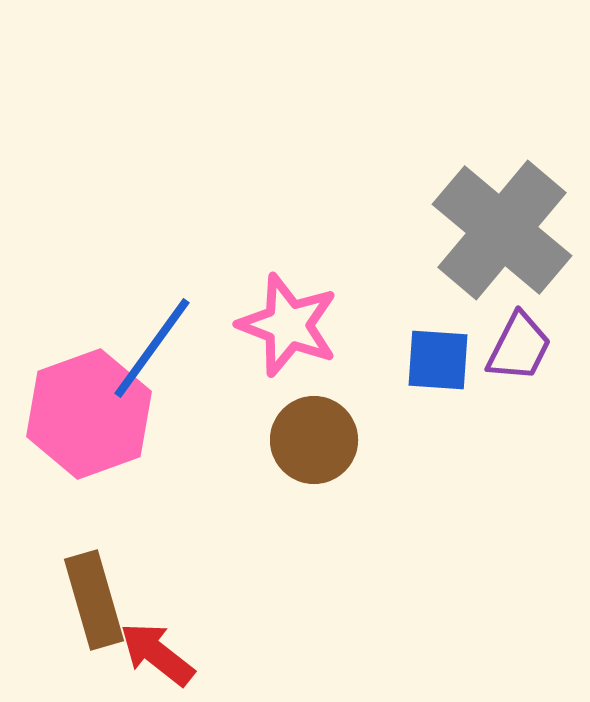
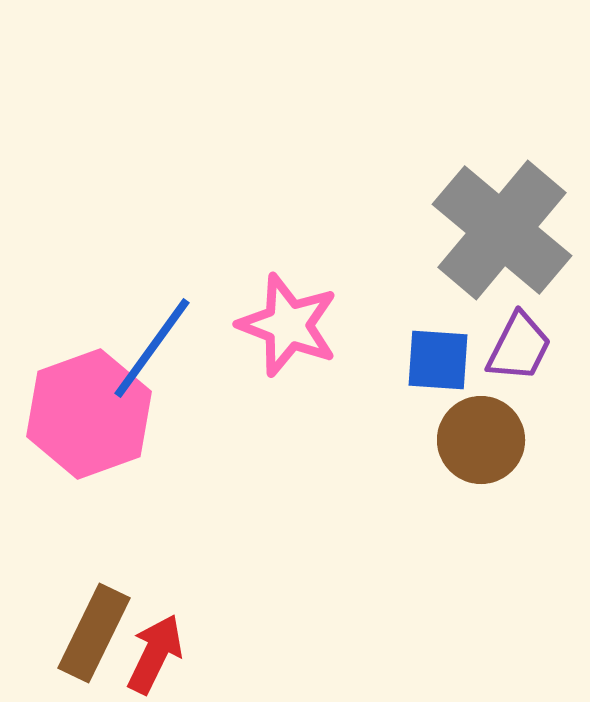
brown circle: moved 167 px right
brown rectangle: moved 33 px down; rotated 42 degrees clockwise
red arrow: moved 2 px left; rotated 78 degrees clockwise
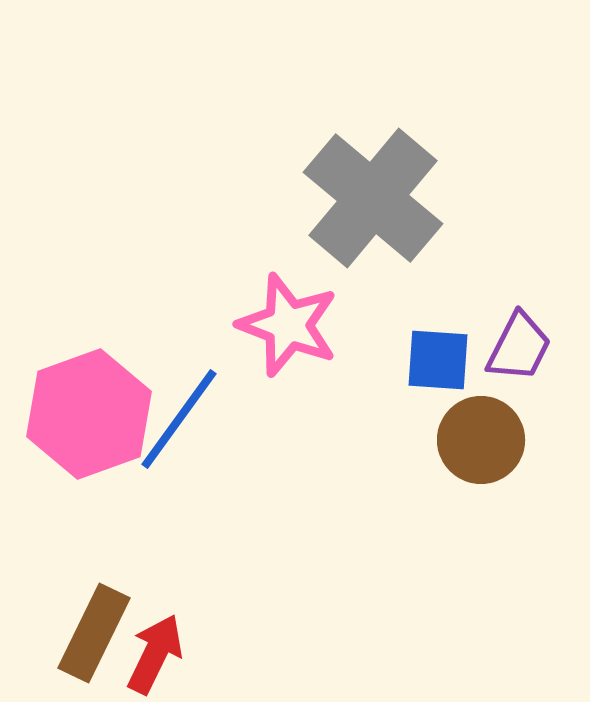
gray cross: moved 129 px left, 32 px up
blue line: moved 27 px right, 71 px down
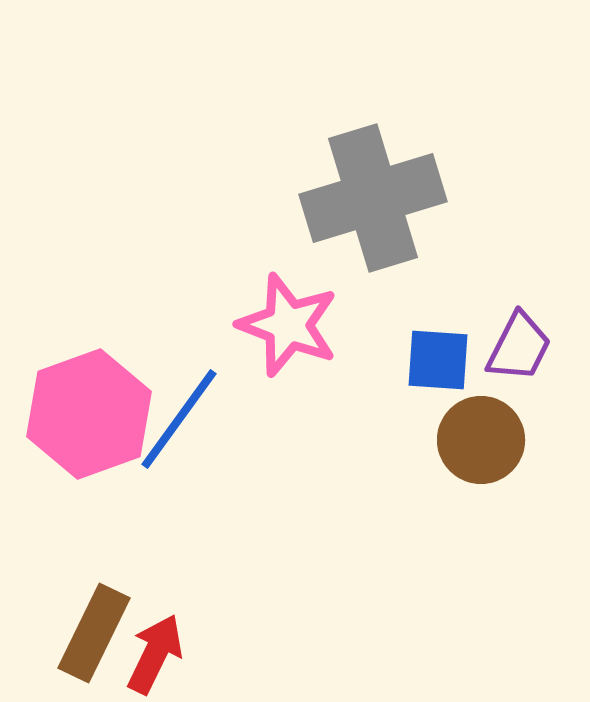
gray cross: rotated 33 degrees clockwise
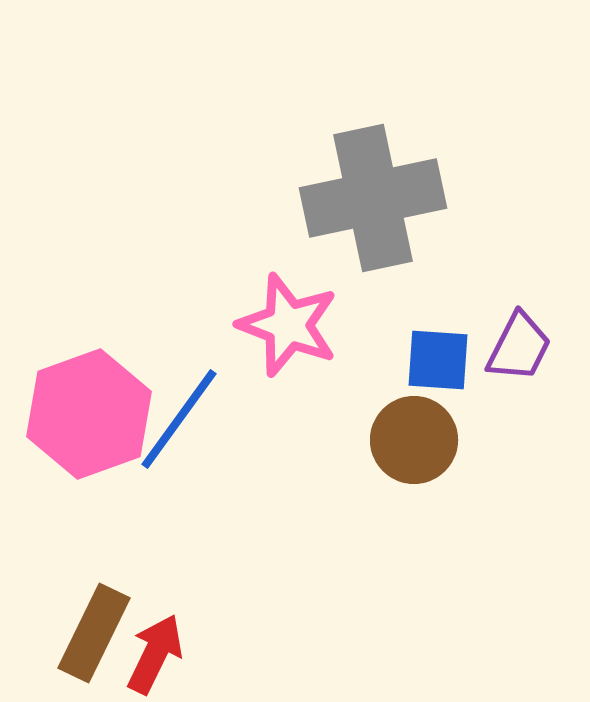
gray cross: rotated 5 degrees clockwise
brown circle: moved 67 px left
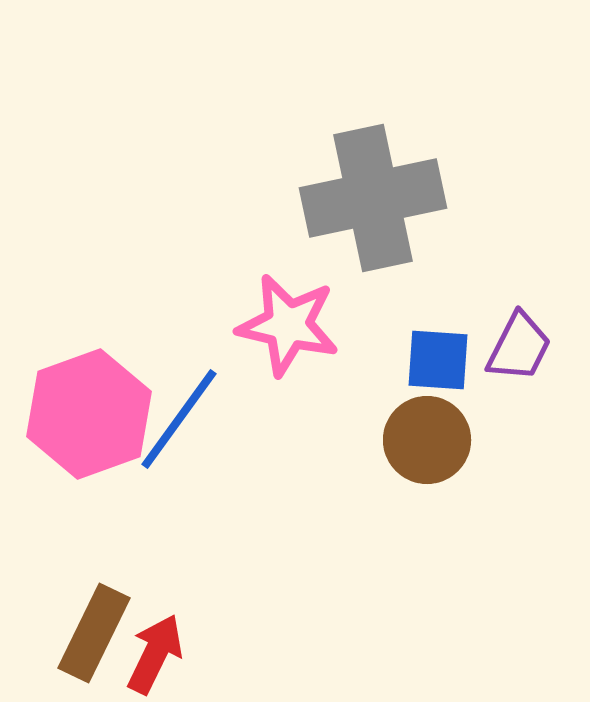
pink star: rotated 8 degrees counterclockwise
brown circle: moved 13 px right
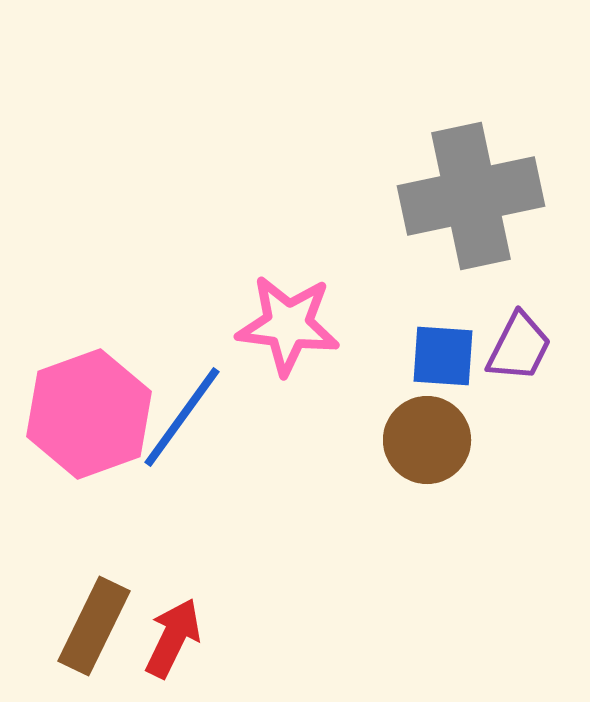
gray cross: moved 98 px right, 2 px up
pink star: rotated 6 degrees counterclockwise
blue square: moved 5 px right, 4 px up
blue line: moved 3 px right, 2 px up
brown rectangle: moved 7 px up
red arrow: moved 18 px right, 16 px up
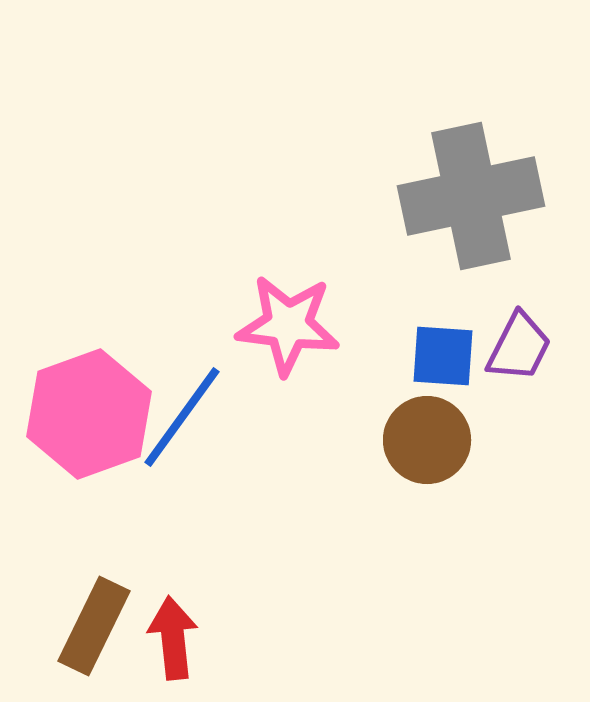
red arrow: rotated 32 degrees counterclockwise
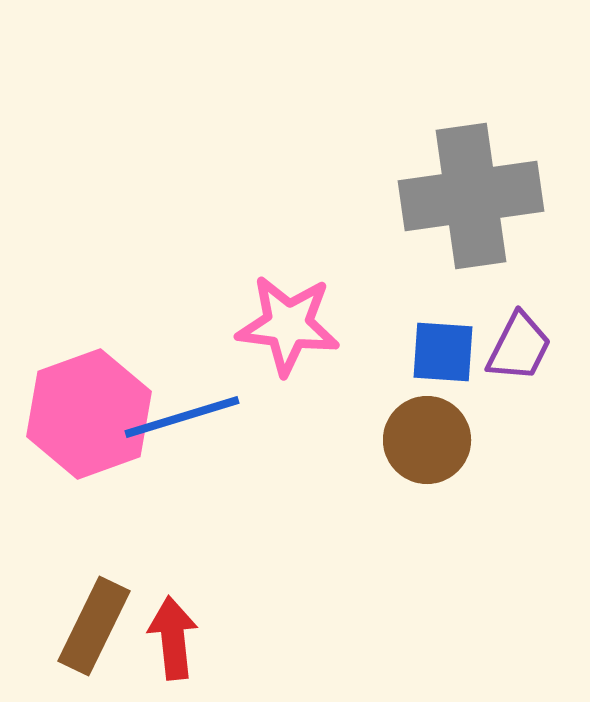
gray cross: rotated 4 degrees clockwise
blue square: moved 4 px up
blue line: rotated 37 degrees clockwise
